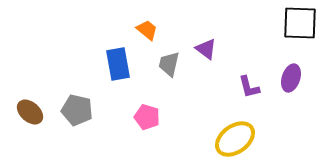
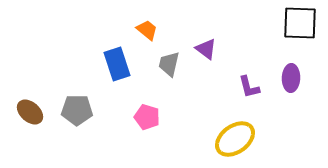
blue rectangle: moved 1 px left; rotated 8 degrees counterclockwise
purple ellipse: rotated 16 degrees counterclockwise
gray pentagon: rotated 12 degrees counterclockwise
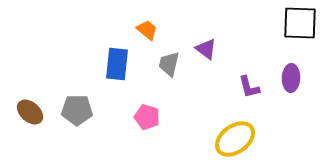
blue rectangle: rotated 24 degrees clockwise
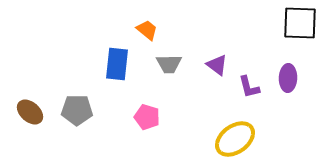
purple triangle: moved 11 px right, 16 px down
gray trapezoid: rotated 104 degrees counterclockwise
purple ellipse: moved 3 px left
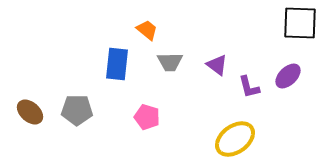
gray trapezoid: moved 1 px right, 2 px up
purple ellipse: moved 2 px up; rotated 44 degrees clockwise
